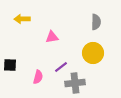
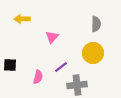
gray semicircle: moved 2 px down
pink triangle: rotated 40 degrees counterclockwise
gray cross: moved 2 px right, 2 px down
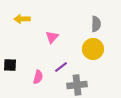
yellow circle: moved 4 px up
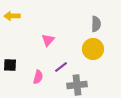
yellow arrow: moved 10 px left, 3 px up
pink triangle: moved 4 px left, 3 px down
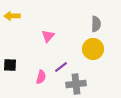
pink triangle: moved 4 px up
pink semicircle: moved 3 px right
gray cross: moved 1 px left, 1 px up
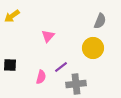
yellow arrow: rotated 35 degrees counterclockwise
gray semicircle: moved 4 px right, 3 px up; rotated 21 degrees clockwise
yellow circle: moved 1 px up
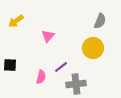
yellow arrow: moved 4 px right, 5 px down
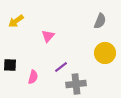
yellow circle: moved 12 px right, 5 px down
pink semicircle: moved 8 px left
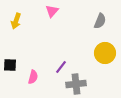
yellow arrow: rotated 35 degrees counterclockwise
pink triangle: moved 4 px right, 25 px up
purple line: rotated 16 degrees counterclockwise
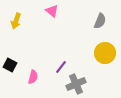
pink triangle: rotated 32 degrees counterclockwise
black square: rotated 24 degrees clockwise
gray cross: rotated 18 degrees counterclockwise
